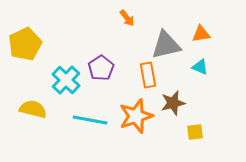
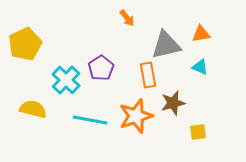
yellow square: moved 3 px right
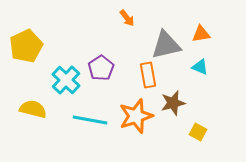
yellow pentagon: moved 1 px right, 2 px down
yellow square: rotated 36 degrees clockwise
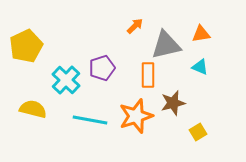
orange arrow: moved 8 px right, 8 px down; rotated 96 degrees counterclockwise
purple pentagon: moved 1 px right; rotated 15 degrees clockwise
orange rectangle: rotated 10 degrees clockwise
yellow square: rotated 30 degrees clockwise
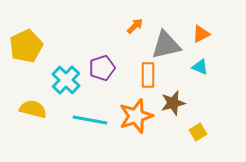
orange triangle: rotated 18 degrees counterclockwise
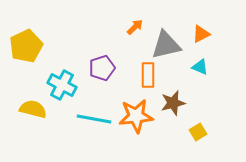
orange arrow: moved 1 px down
cyan cross: moved 4 px left, 5 px down; rotated 16 degrees counterclockwise
orange star: rotated 12 degrees clockwise
cyan line: moved 4 px right, 1 px up
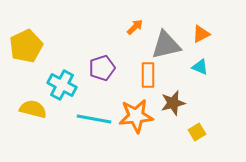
yellow square: moved 1 px left
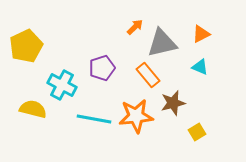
gray triangle: moved 4 px left, 2 px up
orange rectangle: rotated 40 degrees counterclockwise
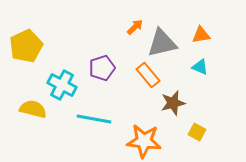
orange triangle: moved 1 px down; rotated 18 degrees clockwise
orange star: moved 8 px right, 25 px down; rotated 12 degrees clockwise
yellow square: rotated 30 degrees counterclockwise
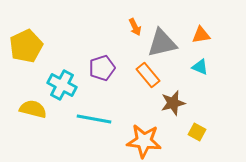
orange arrow: rotated 108 degrees clockwise
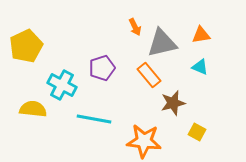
orange rectangle: moved 1 px right
yellow semicircle: rotated 8 degrees counterclockwise
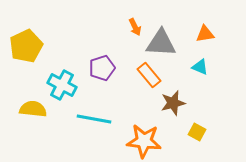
orange triangle: moved 4 px right, 1 px up
gray triangle: moved 1 px left; rotated 16 degrees clockwise
